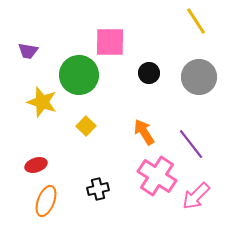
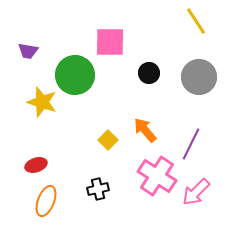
green circle: moved 4 px left
yellow square: moved 22 px right, 14 px down
orange arrow: moved 1 px right, 2 px up; rotated 8 degrees counterclockwise
purple line: rotated 64 degrees clockwise
pink arrow: moved 4 px up
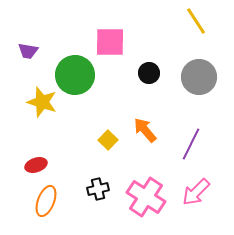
pink cross: moved 11 px left, 21 px down
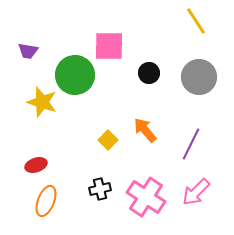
pink square: moved 1 px left, 4 px down
black cross: moved 2 px right
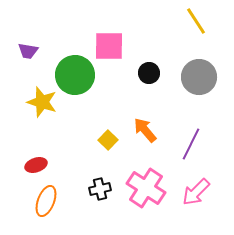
pink cross: moved 9 px up
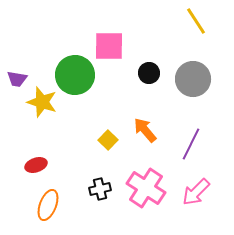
purple trapezoid: moved 11 px left, 28 px down
gray circle: moved 6 px left, 2 px down
orange ellipse: moved 2 px right, 4 px down
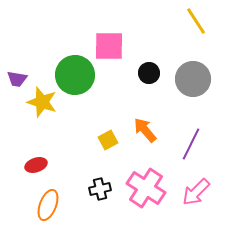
yellow square: rotated 18 degrees clockwise
